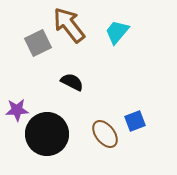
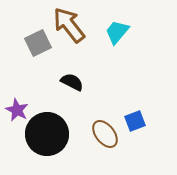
purple star: rotated 30 degrees clockwise
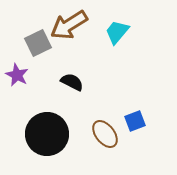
brown arrow: rotated 84 degrees counterclockwise
purple star: moved 35 px up
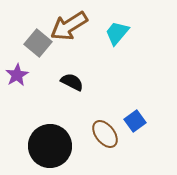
brown arrow: moved 1 px down
cyan trapezoid: moved 1 px down
gray square: rotated 24 degrees counterclockwise
purple star: rotated 15 degrees clockwise
blue square: rotated 15 degrees counterclockwise
black circle: moved 3 px right, 12 px down
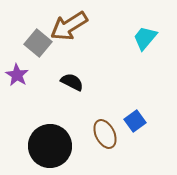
cyan trapezoid: moved 28 px right, 5 px down
purple star: rotated 10 degrees counterclockwise
brown ellipse: rotated 12 degrees clockwise
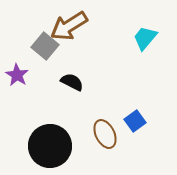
gray square: moved 7 px right, 3 px down
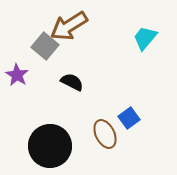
blue square: moved 6 px left, 3 px up
